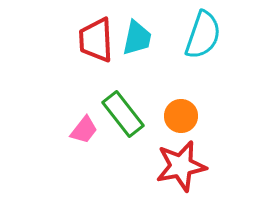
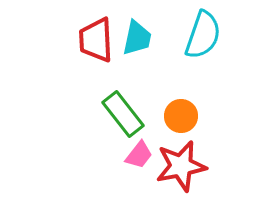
pink trapezoid: moved 55 px right, 25 px down
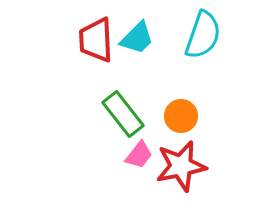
cyan trapezoid: rotated 33 degrees clockwise
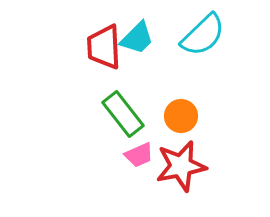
cyan semicircle: rotated 27 degrees clockwise
red trapezoid: moved 8 px right, 7 px down
pink trapezoid: rotated 28 degrees clockwise
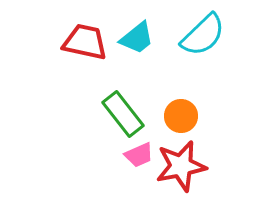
cyan trapezoid: rotated 6 degrees clockwise
red trapezoid: moved 19 px left, 5 px up; rotated 105 degrees clockwise
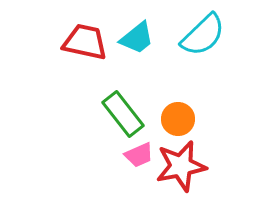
orange circle: moved 3 px left, 3 px down
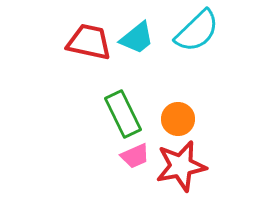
cyan semicircle: moved 6 px left, 4 px up
red trapezoid: moved 4 px right
green rectangle: rotated 12 degrees clockwise
pink trapezoid: moved 4 px left, 1 px down
